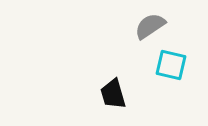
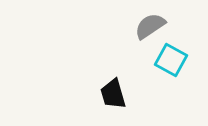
cyan square: moved 5 px up; rotated 16 degrees clockwise
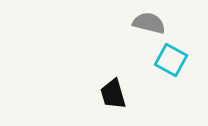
gray semicircle: moved 1 px left, 3 px up; rotated 48 degrees clockwise
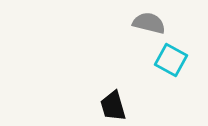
black trapezoid: moved 12 px down
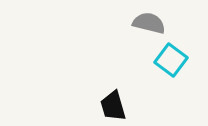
cyan square: rotated 8 degrees clockwise
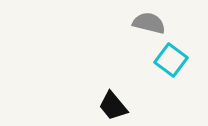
black trapezoid: rotated 24 degrees counterclockwise
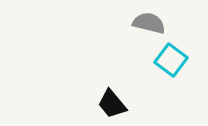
black trapezoid: moved 1 px left, 2 px up
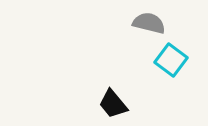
black trapezoid: moved 1 px right
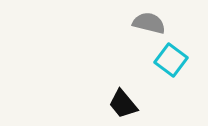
black trapezoid: moved 10 px right
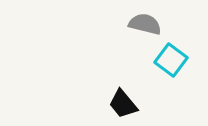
gray semicircle: moved 4 px left, 1 px down
